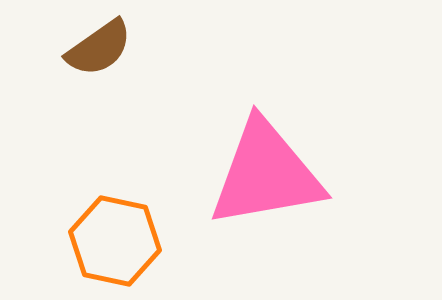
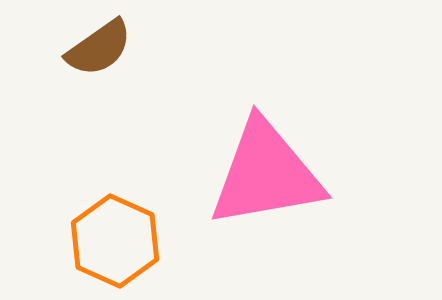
orange hexagon: rotated 12 degrees clockwise
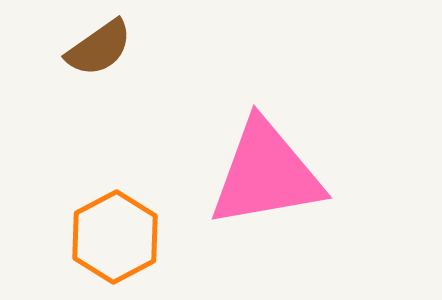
orange hexagon: moved 4 px up; rotated 8 degrees clockwise
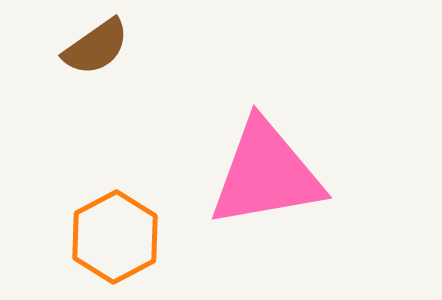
brown semicircle: moved 3 px left, 1 px up
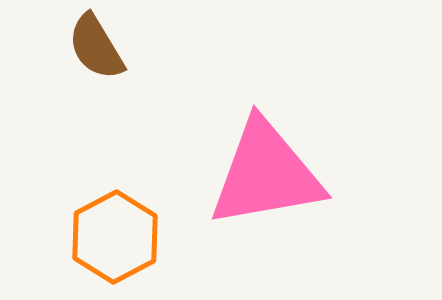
brown semicircle: rotated 94 degrees clockwise
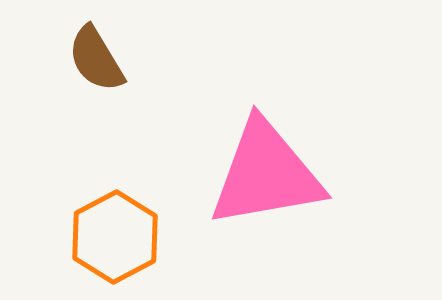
brown semicircle: moved 12 px down
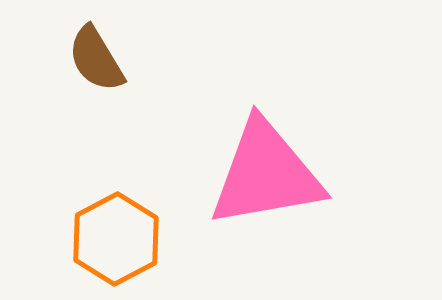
orange hexagon: moved 1 px right, 2 px down
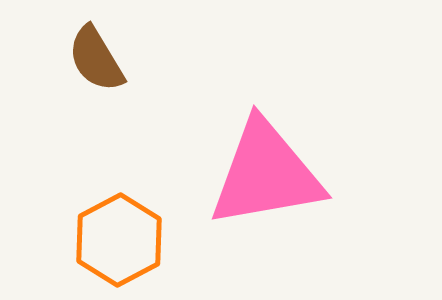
orange hexagon: moved 3 px right, 1 px down
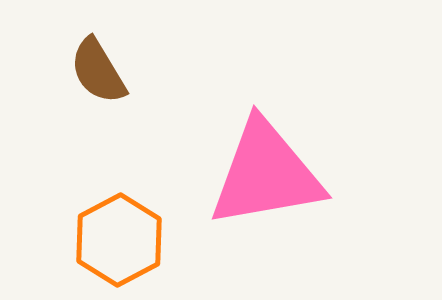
brown semicircle: moved 2 px right, 12 px down
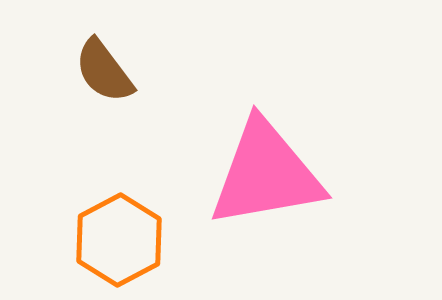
brown semicircle: moved 6 px right; rotated 6 degrees counterclockwise
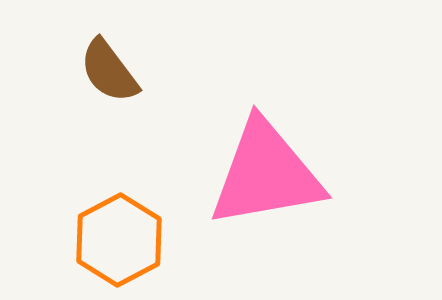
brown semicircle: moved 5 px right
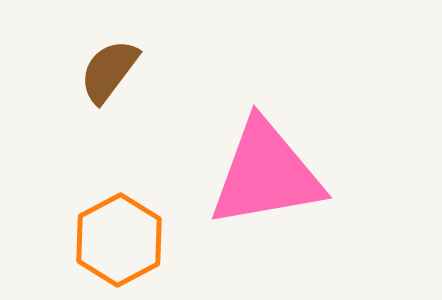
brown semicircle: rotated 74 degrees clockwise
